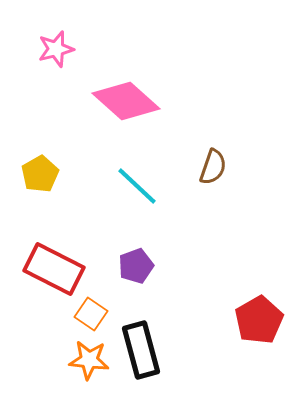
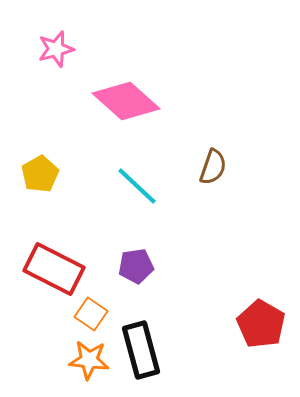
purple pentagon: rotated 12 degrees clockwise
red pentagon: moved 2 px right, 4 px down; rotated 12 degrees counterclockwise
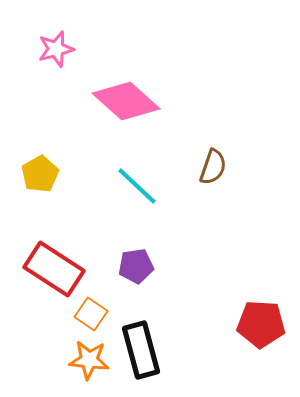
red rectangle: rotated 6 degrees clockwise
red pentagon: rotated 27 degrees counterclockwise
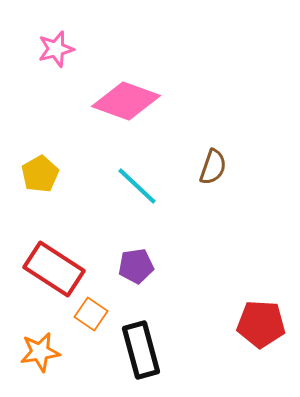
pink diamond: rotated 22 degrees counterclockwise
orange star: moved 49 px left, 8 px up; rotated 15 degrees counterclockwise
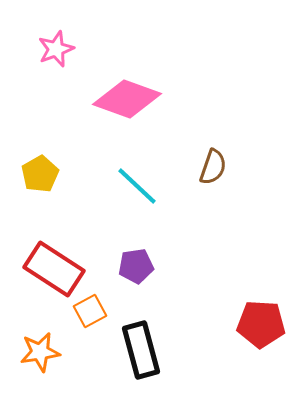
pink star: rotated 6 degrees counterclockwise
pink diamond: moved 1 px right, 2 px up
orange square: moved 1 px left, 3 px up; rotated 28 degrees clockwise
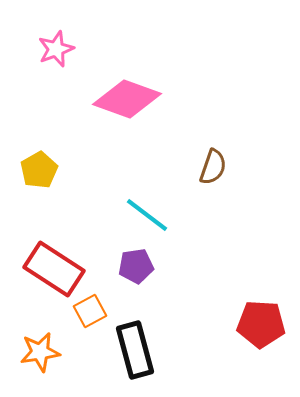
yellow pentagon: moved 1 px left, 4 px up
cyan line: moved 10 px right, 29 px down; rotated 6 degrees counterclockwise
black rectangle: moved 6 px left
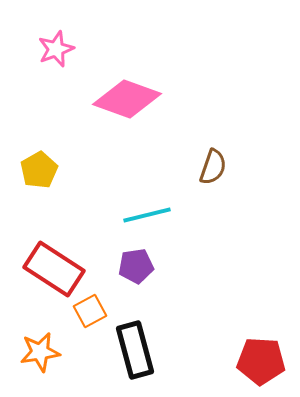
cyan line: rotated 51 degrees counterclockwise
red pentagon: moved 37 px down
